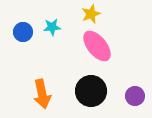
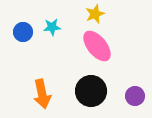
yellow star: moved 4 px right
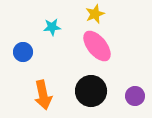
blue circle: moved 20 px down
orange arrow: moved 1 px right, 1 px down
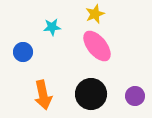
black circle: moved 3 px down
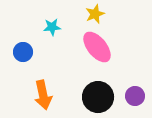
pink ellipse: moved 1 px down
black circle: moved 7 px right, 3 px down
